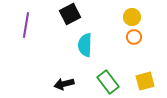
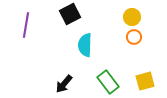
black arrow: rotated 36 degrees counterclockwise
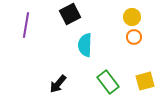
black arrow: moved 6 px left
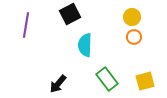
green rectangle: moved 1 px left, 3 px up
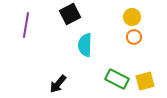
green rectangle: moved 10 px right; rotated 25 degrees counterclockwise
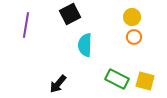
yellow square: rotated 30 degrees clockwise
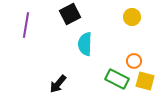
orange circle: moved 24 px down
cyan semicircle: moved 1 px up
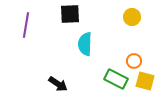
black square: rotated 25 degrees clockwise
green rectangle: moved 1 px left
black arrow: rotated 96 degrees counterclockwise
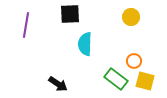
yellow circle: moved 1 px left
green rectangle: rotated 10 degrees clockwise
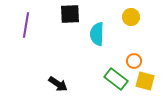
cyan semicircle: moved 12 px right, 10 px up
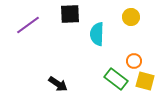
purple line: moved 2 px right; rotated 45 degrees clockwise
